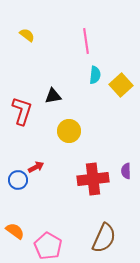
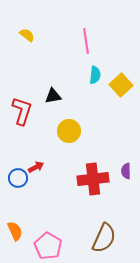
blue circle: moved 2 px up
orange semicircle: rotated 30 degrees clockwise
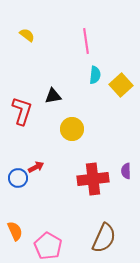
yellow circle: moved 3 px right, 2 px up
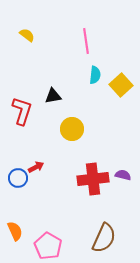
purple semicircle: moved 3 px left, 4 px down; rotated 105 degrees clockwise
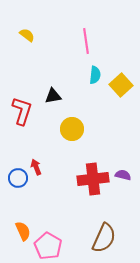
red arrow: rotated 84 degrees counterclockwise
orange semicircle: moved 8 px right
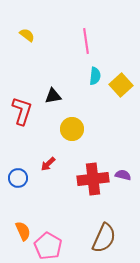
cyan semicircle: moved 1 px down
red arrow: moved 12 px right, 3 px up; rotated 112 degrees counterclockwise
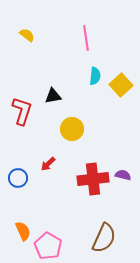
pink line: moved 3 px up
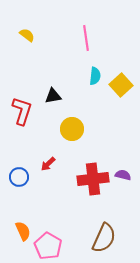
blue circle: moved 1 px right, 1 px up
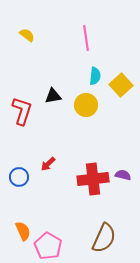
yellow circle: moved 14 px right, 24 px up
